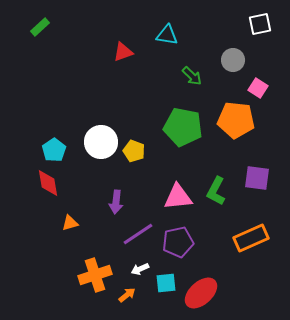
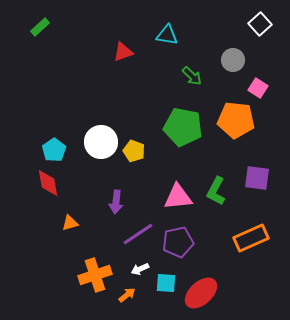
white square: rotated 30 degrees counterclockwise
cyan square: rotated 10 degrees clockwise
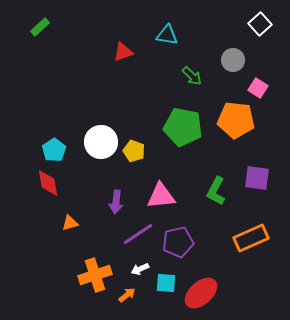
pink triangle: moved 17 px left, 1 px up
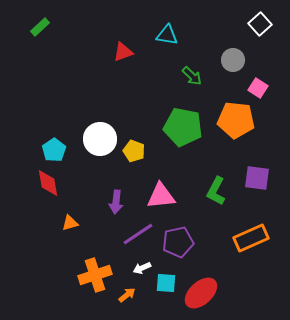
white circle: moved 1 px left, 3 px up
white arrow: moved 2 px right, 1 px up
